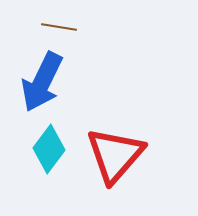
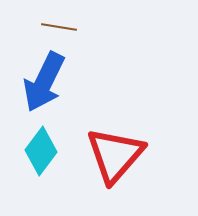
blue arrow: moved 2 px right
cyan diamond: moved 8 px left, 2 px down
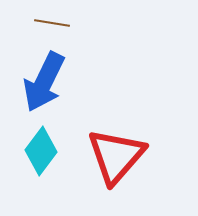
brown line: moved 7 px left, 4 px up
red triangle: moved 1 px right, 1 px down
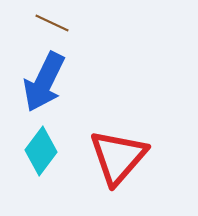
brown line: rotated 16 degrees clockwise
red triangle: moved 2 px right, 1 px down
